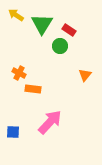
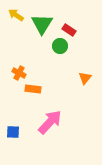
orange triangle: moved 3 px down
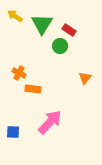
yellow arrow: moved 1 px left, 1 px down
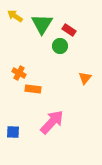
pink arrow: moved 2 px right
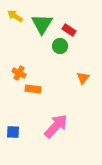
orange triangle: moved 2 px left
pink arrow: moved 4 px right, 4 px down
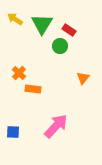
yellow arrow: moved 3 px down
orange cross: rotated 16 degrees clockwise
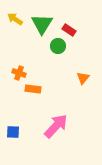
green circle: moved 2 px left
orange cross: rotated 24 degrees counterclockwise
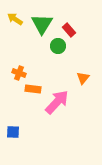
red rectangle: rotated 16 degrees clockwise
pink arrow: moved 1 px right, 24 px up
